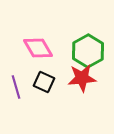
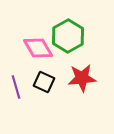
green hexagon: moved 20 px left, 15 px up
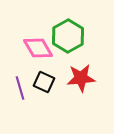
red star: moved 1 px left
purple line: moved 4 px right, 1 px down
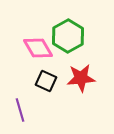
black square: moved 2 px right, 1 px up
purple line: moved 22 px down
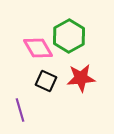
green hexagon: moved 1 px right
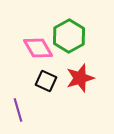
red star: moved 1 px left; rotated 12 degrees counterclockwise
purple line: moved 2 px left
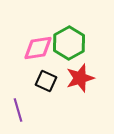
green hexagon: moved 7 px down
pink diamond: rotated 68 degrees counterclockwise
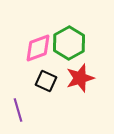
pink diamond: rotated 12 degrees counterclockwise
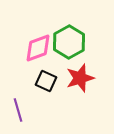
green hexagon: moved 1 px up
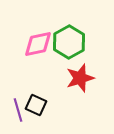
pink diamond: moved 4 px up; rotated 8 degrees clockwise
black square: moved 10 px left, 24 px down
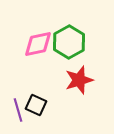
red star: moved 1 px left, 2 px down
